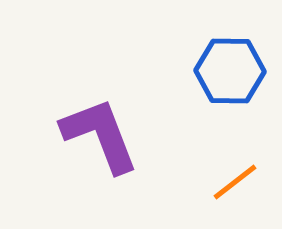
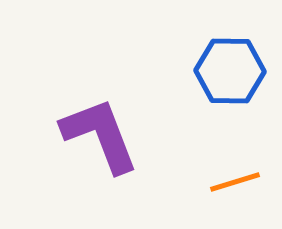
orange line: rotated 21 degrees clockwise
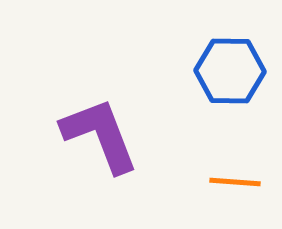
orange line: rotated 21 degrees clockwise
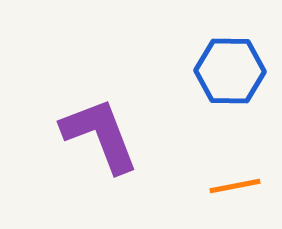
orange line: moved 4 px down; rotated 15 degrees counterclockwise
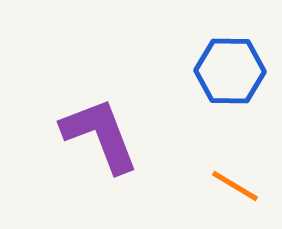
orange line: rotated 42 degrees clockwise
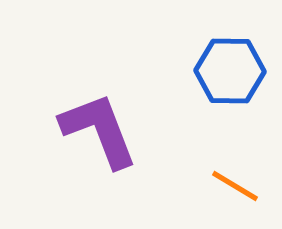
purple L-shape: moved 1 px left, 5 px up
